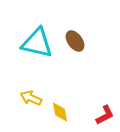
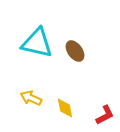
brown ellipse: moved 10 px down
yellow diamond: moved 5 px right, 4 px up
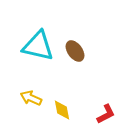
cyan triangle: moved 1 px right, 3 px down
yellow diamond: moved 3 px left, 2 px down
red L-shape: moved 1 px right, 1 px up
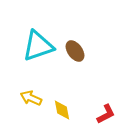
cyan triangle: rotated 32 degrees counterclockwise
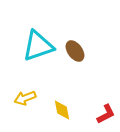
yellow arrow: moved 6 px left; rotated 45 degrees counterclockwise
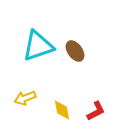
red L-shape: moved 10 px left, 3 px up
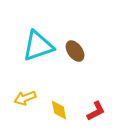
yellow diamond: moved 3 px left
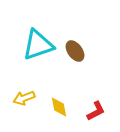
cyan triangle: moved 1 px up
yellow arrow: moved 1 px left
yellow diamond: moved 3 px up
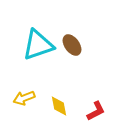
brown ellipse: moved 3 px left, 6 px up
yellow diamond: moved 1 px up
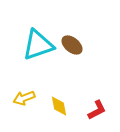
brown ellipse: rotated 15 degrees counterclockwise
red L-shape: moved 1 px right, 1 px up
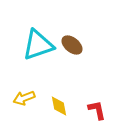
red L-shape: rotated 75 degrees counterclockwise
